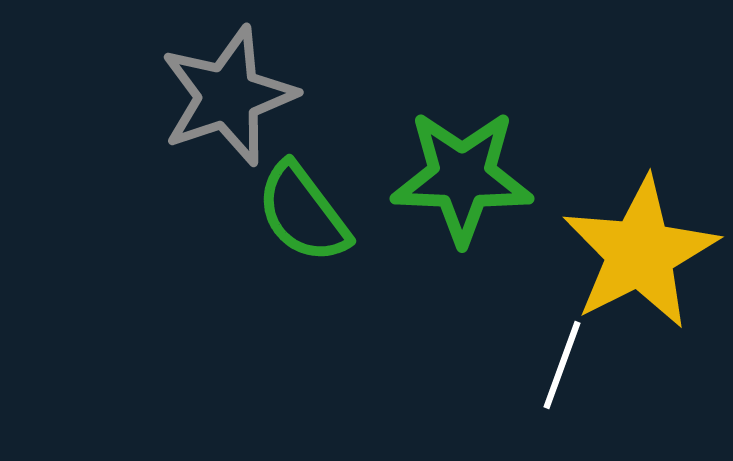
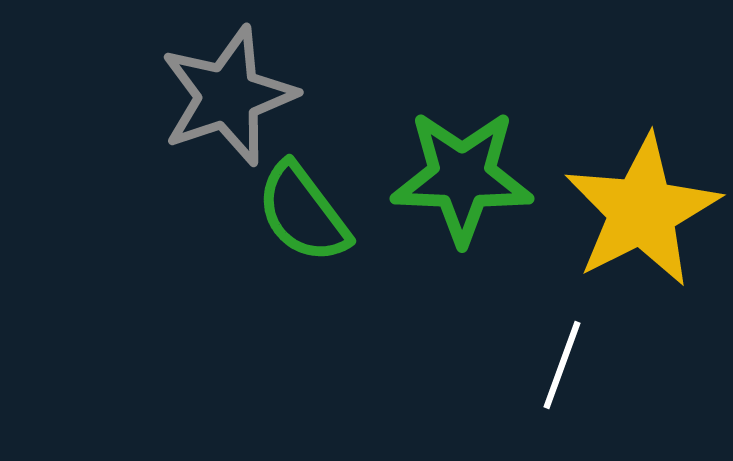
yellow star: moved 2 px right, 42 px up
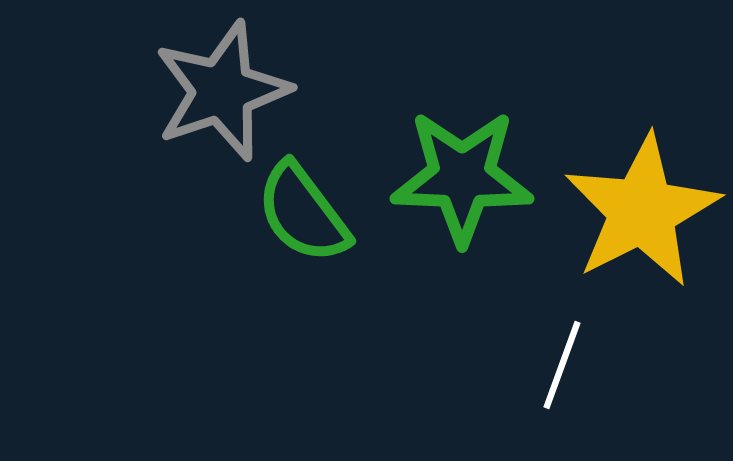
gray star: moved 6 px left, 5 px up
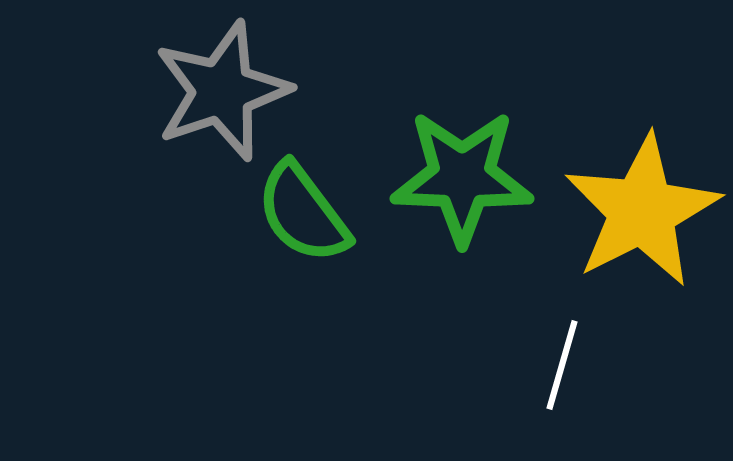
white line: rotated 4 degrees counterclockwise
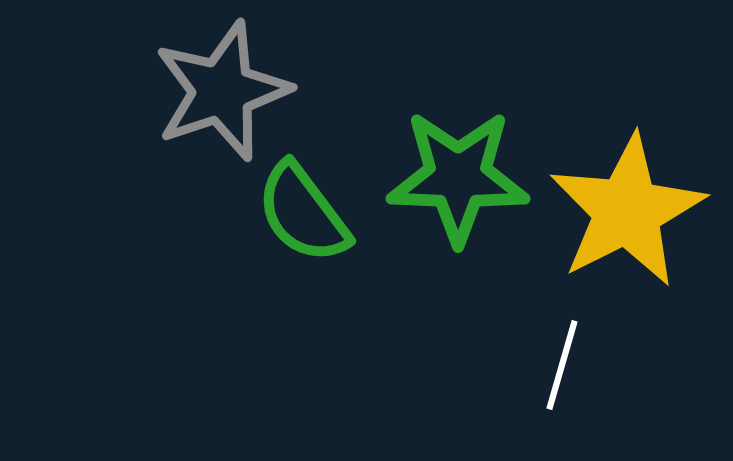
green star: moved 4 px left
yellow star: moved 15 px left
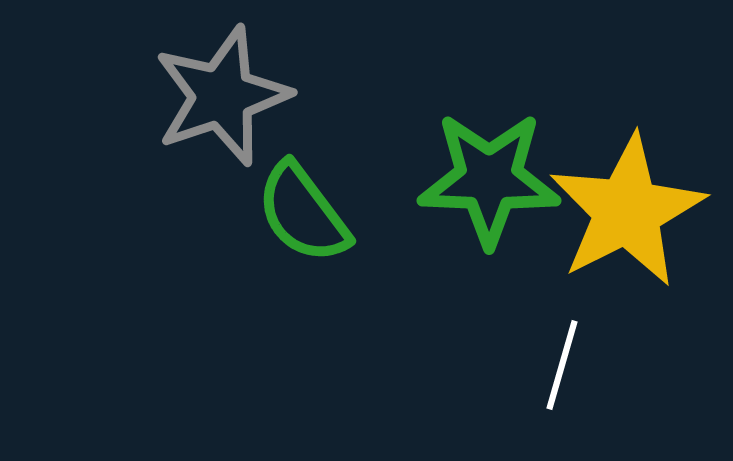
gray star: moved 5 px down
green star: moved 31 px right, 2 px down
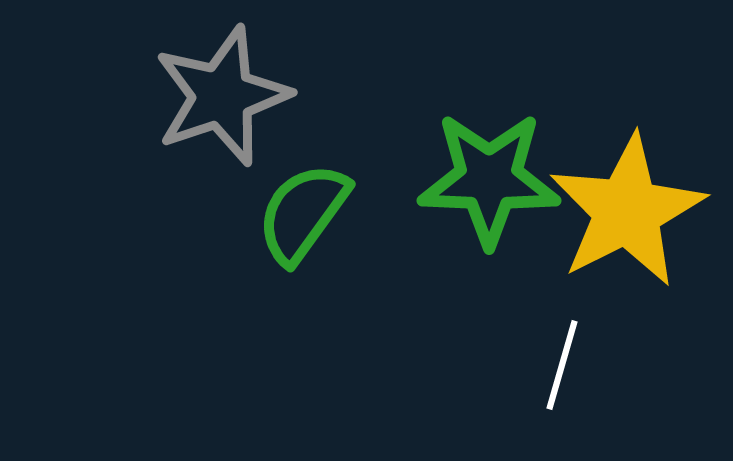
green semicircle: rotated 73 degrees clockwise
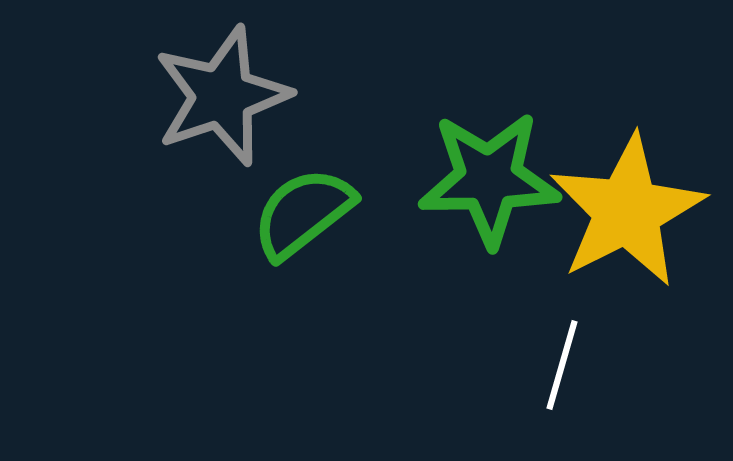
green star: rotated 3 degrees counterclockwise
green semicircle: rotated 16 degrees clockwise
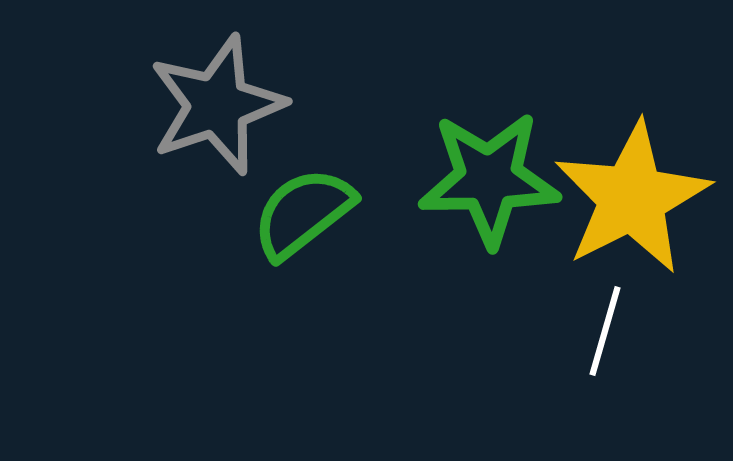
gray star: moved 5 px left, 9 px down
yellow star: moved 5 px right, 13 px up
white line: moved 43 px right, 34 px up
